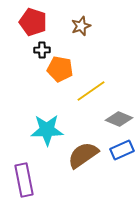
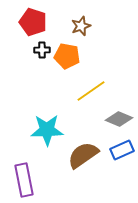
orange pentagon: moved 7 px right, 13 px up
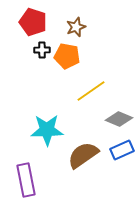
brown star: moved 5 px left, 1 px down
purple rectangle: moved 2 px right
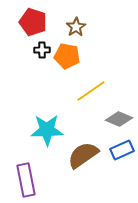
brown star: rotated 12 degrees counterclockwise
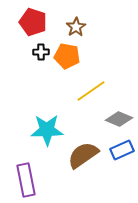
black cross: moved 1 px left, 2 px down
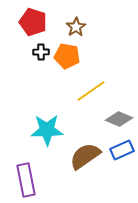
brown semicircle: moved 2 px right, 1 px down
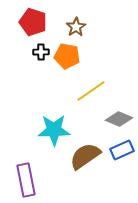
cyan star: moved 7 px right
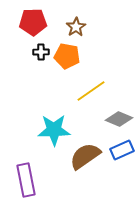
red pentagon: rotated 20 degrees counterclockwise
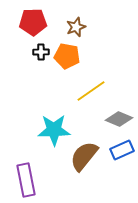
brown star: rotated 12 degrees clockwise
brown semicircle: moved 1 px left; rotated 16 degrees counterclockwise
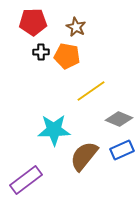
brown star: rotated 24 degrees counterclockwise
purple rectangle: rotated 64 degrees clockwise
